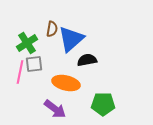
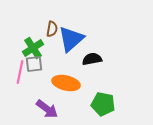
green cross: moved 6 px right, 5 px down
black semicircle: moved 5 px right, 1 px up
green pentagon: rotated 10 degrees clockwise
purple arrow: moved 8 px left
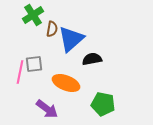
green cross: moved 33 px up
orange ellipse: rotated 8 degrees clockwise
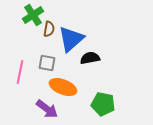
brown semicircle: moved 3 px left
black semicircle: moved 2 px left, 1 px up
gray square: moved 13 px right, 1 px up; rotated 18 degrees clockwise
orange ellipse: moved 3 px left, 4 px down
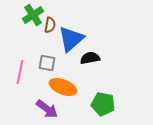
brown semicircle: moved 1 px right, 4 px up
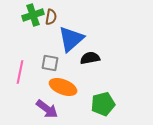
green cross: rotated 15 degrees clockwise
brown semicircle: moved 1 px right, 8 px up
gray square: moved 3 px right
green pentagon: rotated 25 degrees counterclockwise
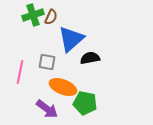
brown semicircle: rotated 14 degrees clockwise
gray square: moved 3 px left, 1 px up
green pentagon: moved 18 px left, 1 px up; rotated 25 degrees clockwise
